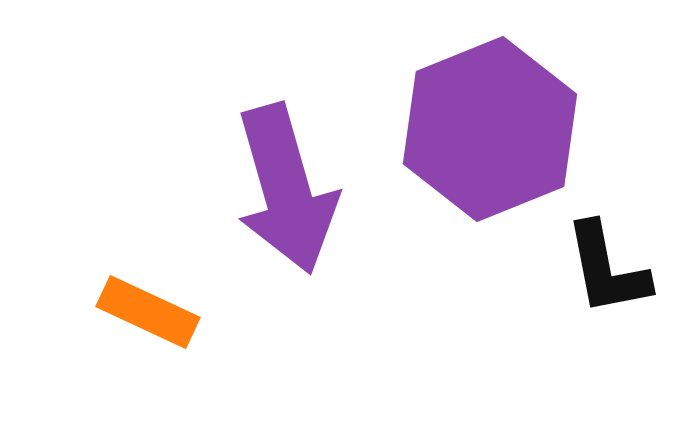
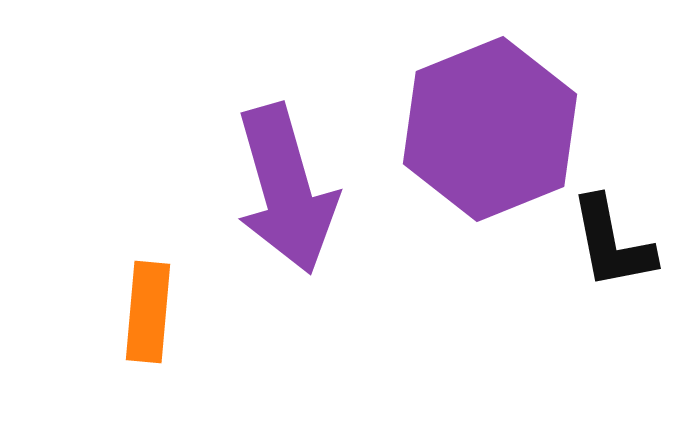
black L-shape: moved 5 px right, 26 px up
orange rectangle: rotated 70 degrees clockwise
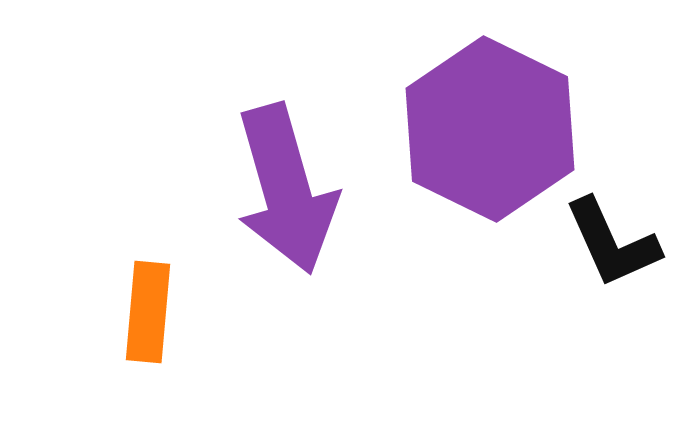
purple hexagon: rotated 12 degrees counterclockwise
black L-shape: rotated 13 degrees counterclockwise
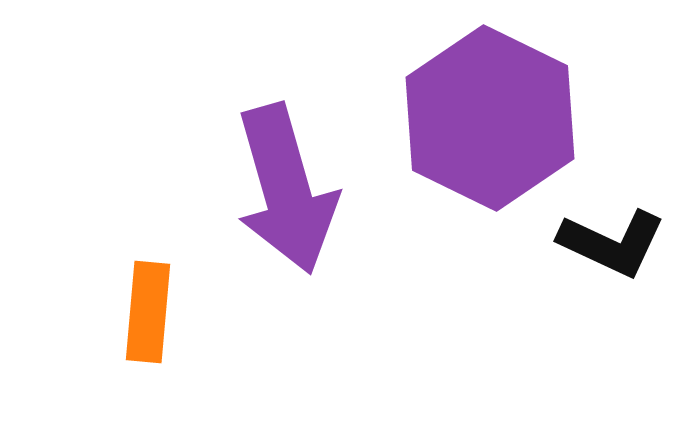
purple hexagon: moved 11 px up
black L-shape: rotated 41 degrees counterclockwise
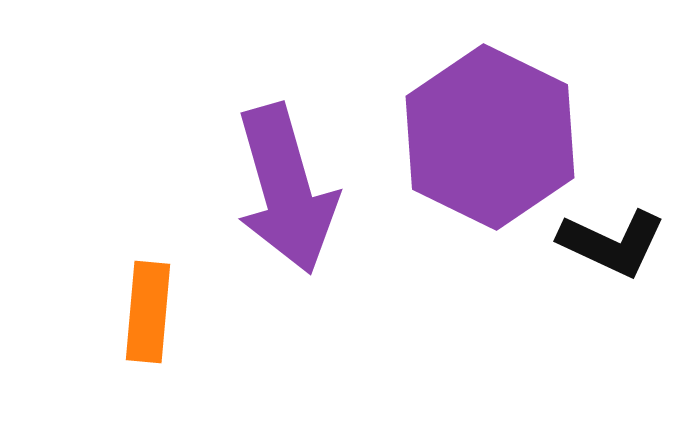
purple hexagon: moved 19 px down
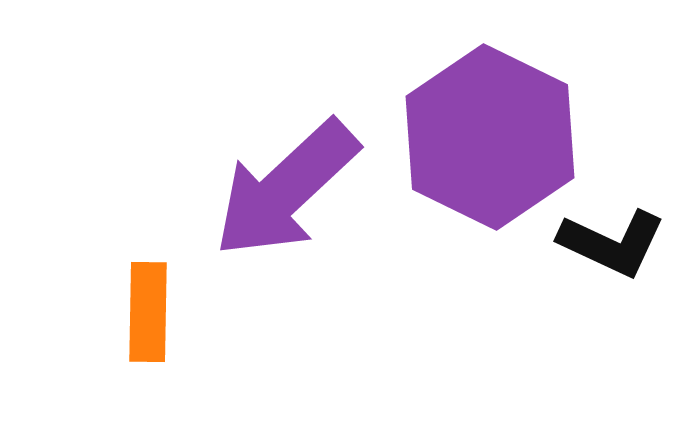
purple arrow: rotated 63 degrees clockwise
orange rectangle: rotated 4 degrees counterclockwise
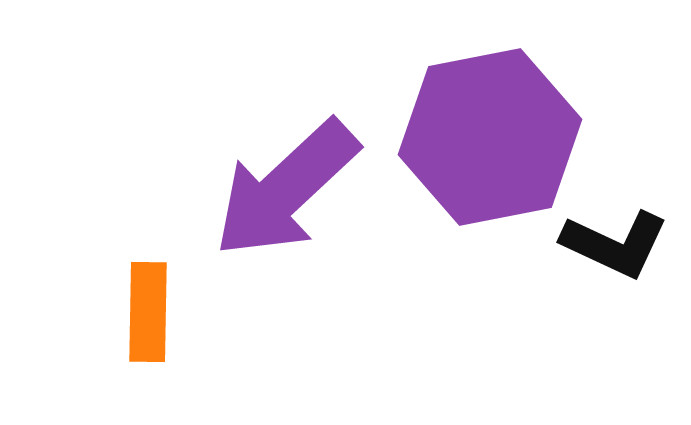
purple hexagon: rotated 23 degrees clockwise
black L-shape: moved 3 px right, 1 px down
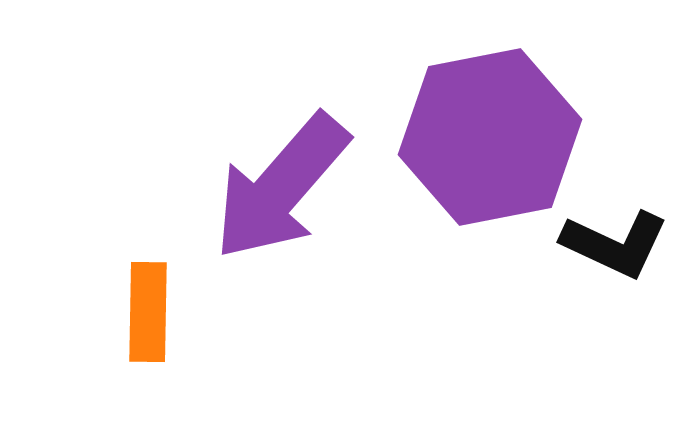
purple arrow: moved 5 px left, 2 px up; rotated 6 degrees counterclockwise
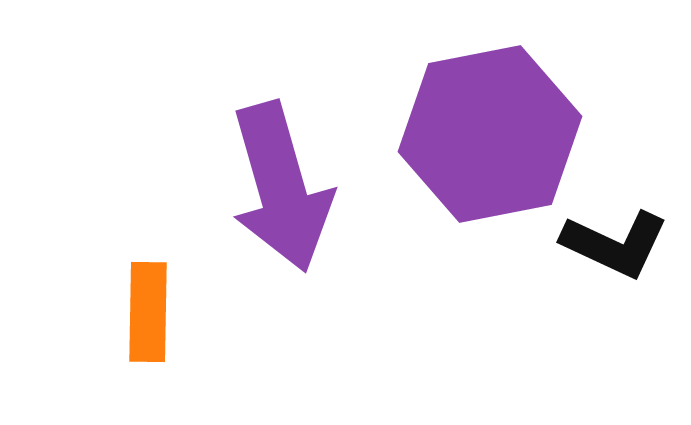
purple hexagon: moved 3 px up
purple arrow: rotated 57 degrees counterclockwise
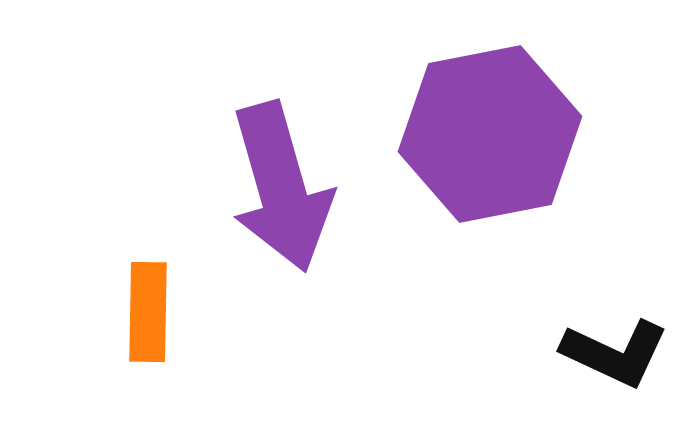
black L-shape: moved 109 px down
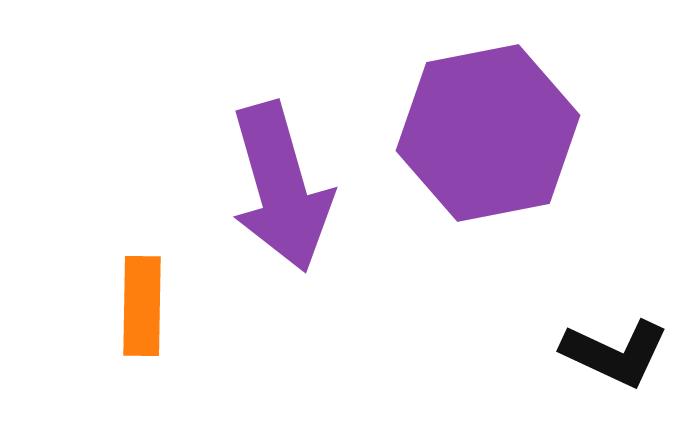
purple hexagon: moved 2 px left, 1 px up
orange rectangle: moved 6 px left, 6 px up
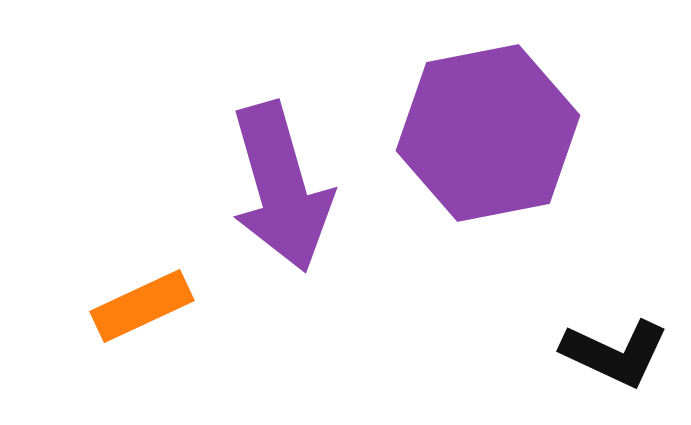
orange rectangle: rotated 64 degrees clockwise
